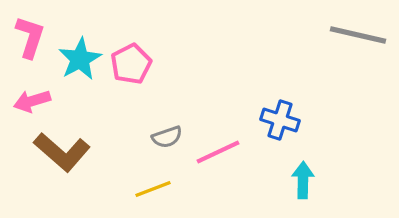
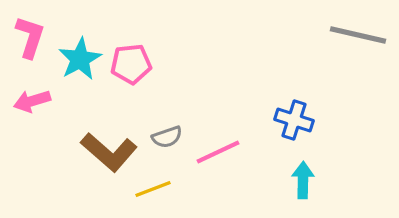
pink pentagon: rotated 21 degrees clockwise
blue cross: moved 14 px right
brown L-shape: moved 47 px right
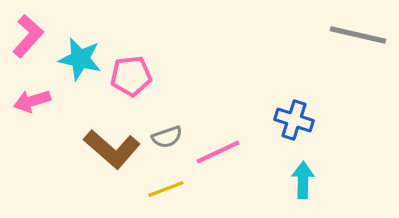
pink L-shape: moved 2 px left, 1 px up; rotated 24 degrees clockwise
cyan star: rotated 30 degrees counterclockwise
pink pentagon: moved 12 px down
brown L-shape: moved 3 px right, 3 px up
yellow line: moved 13 px right
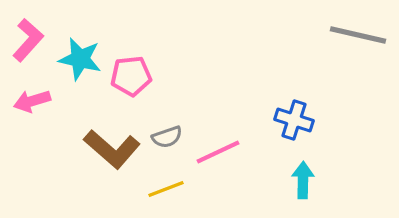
pink L-shape: moved 4 px down
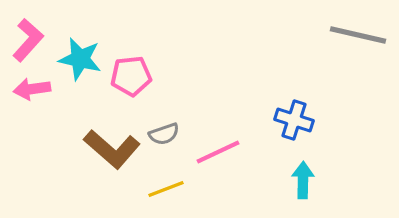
pink arrow: moved 12 px up; rotated 9 degrees clockwise
gray semicircle: moved 3 px left, 3 px up
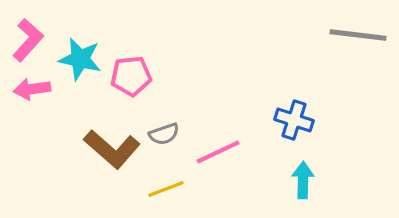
gray line: rotated 6 degrees counterclockwise
